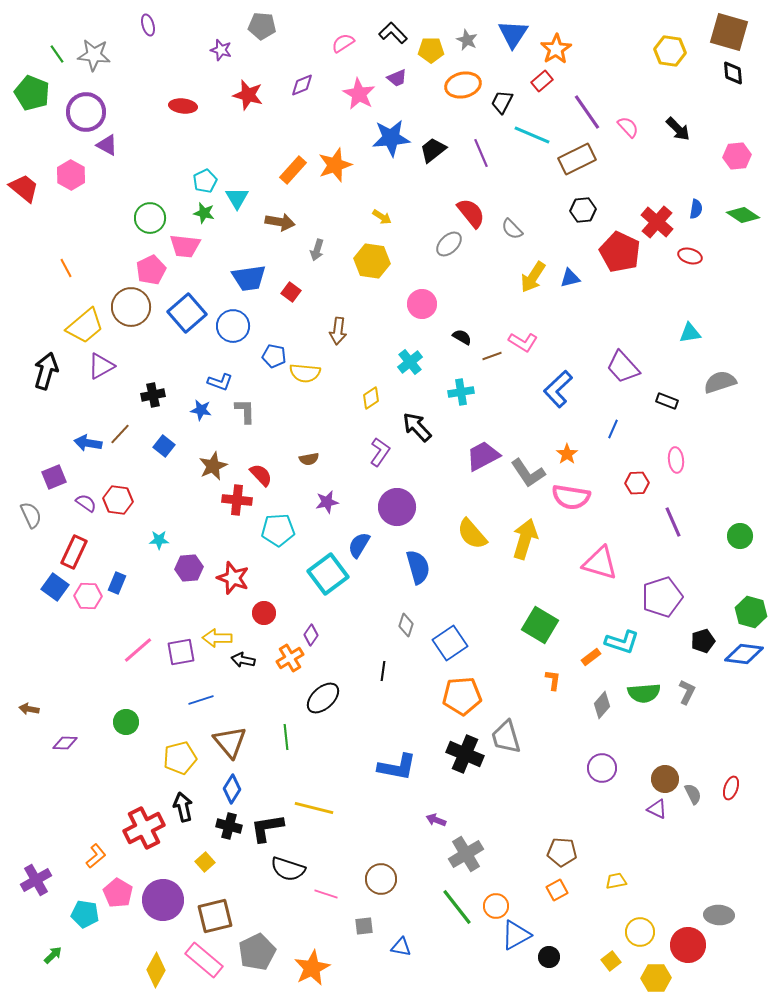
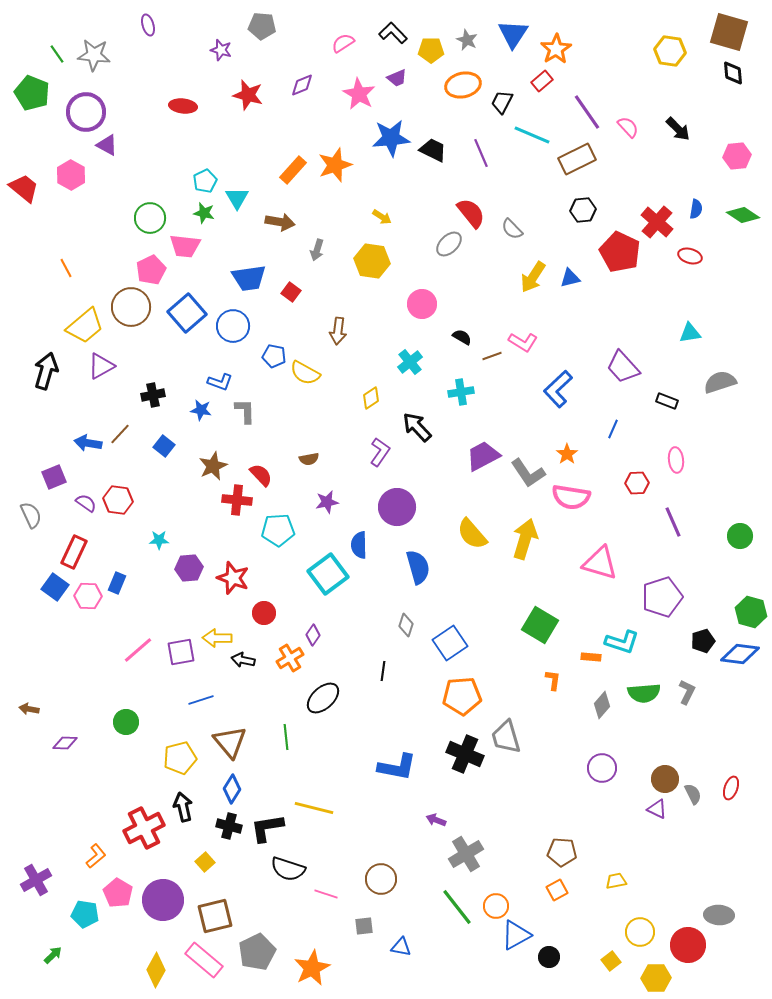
black trapezoid at (433, 150): rotated 64 degrees clockwise
yellow semicircle at (305, 373): rotated 24 degrees clockwise
blue semicircle at (359, 545): rotated 32 degrees counterclockwise
purple diamond at (311, 635): moved 2 px right
blue diamond at (744, 654): moved 4 px left
orange rectangle at (591, 657): rotated 42 degrees clockwise
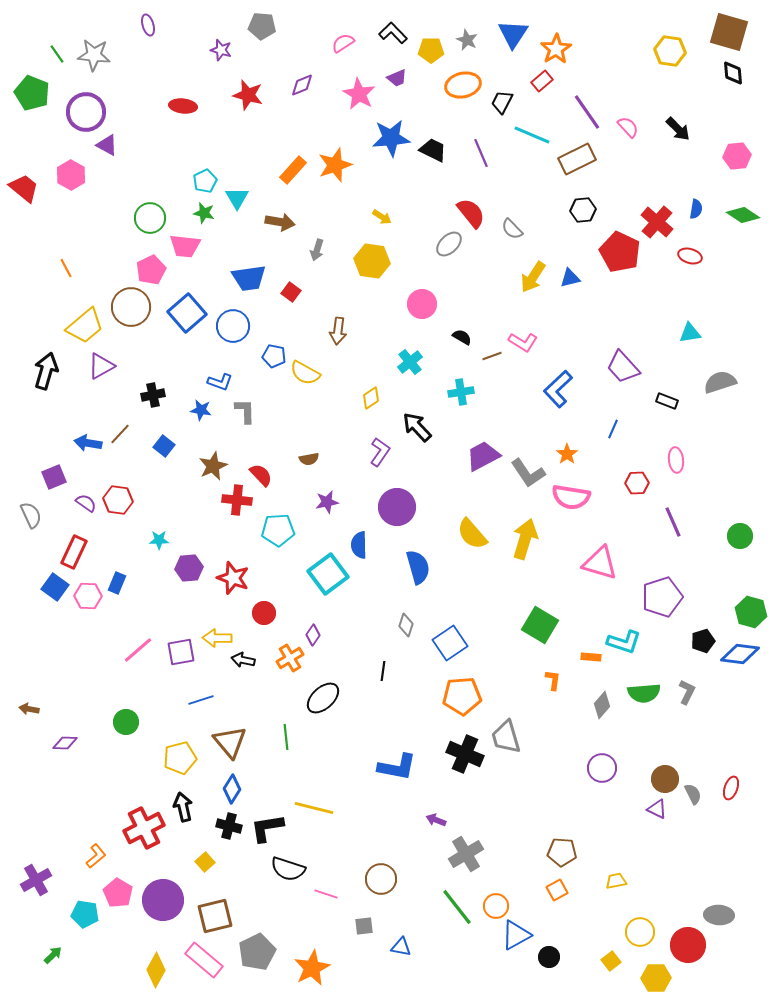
cyan L-shape at (622, 642): moved 2 px right
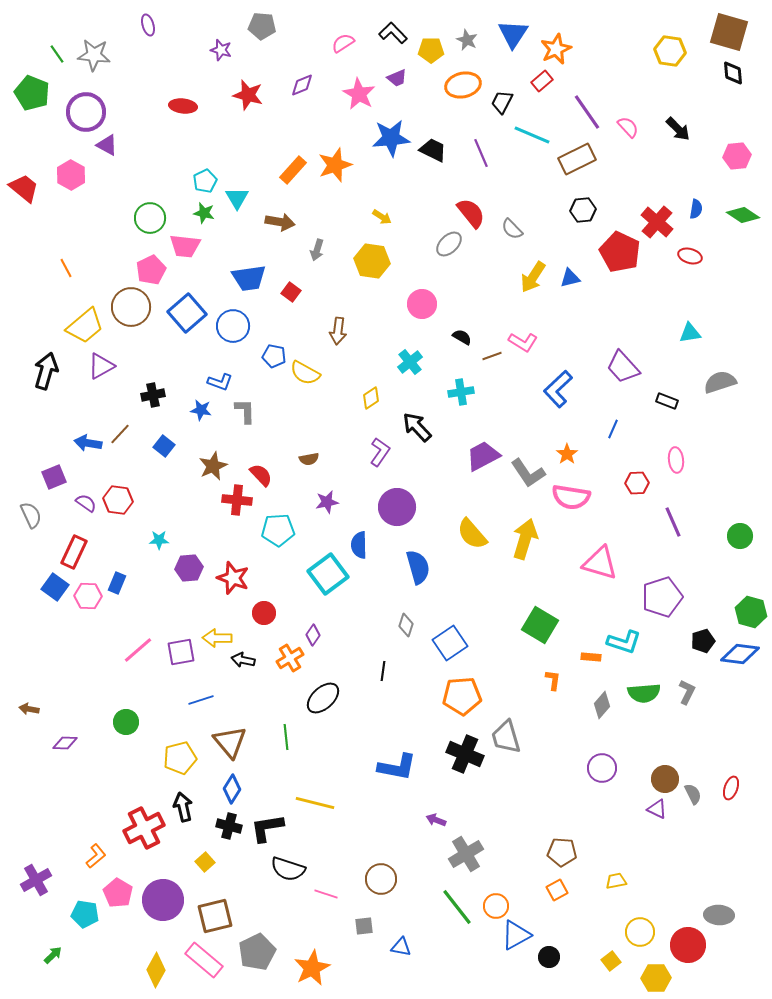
orange star at (556, 49): rotated 8 degrees clockwise
yellow line at (314, 808): moved 1 px right, 5 px up
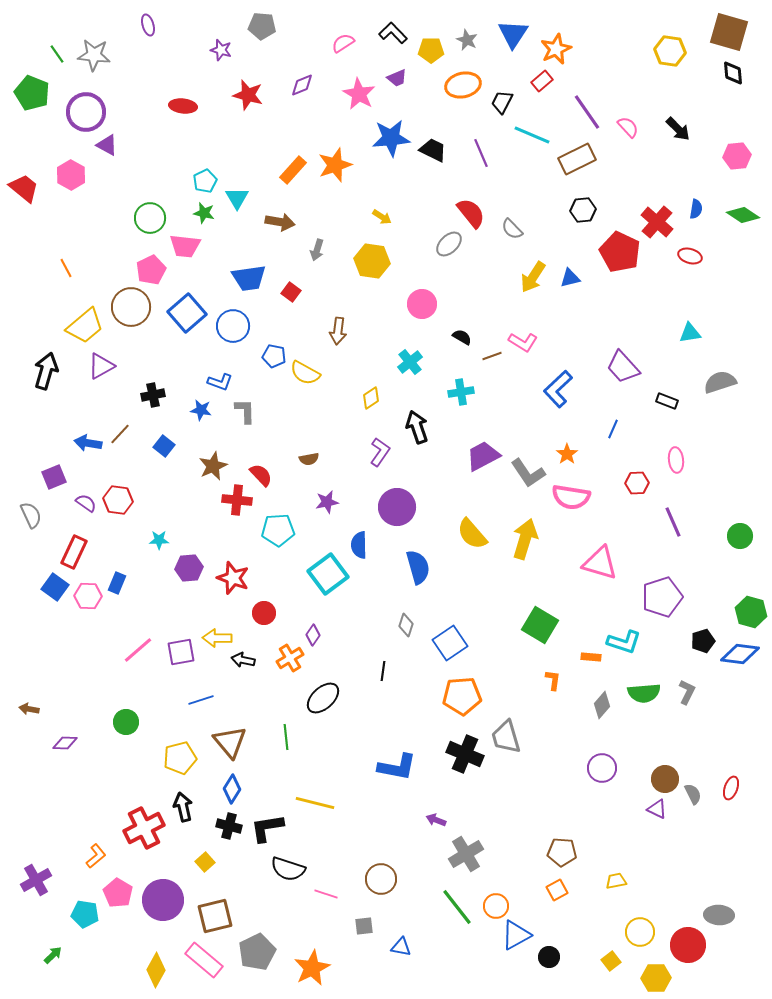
black arrow at (417, 427): rotated 24 degrees clockwise
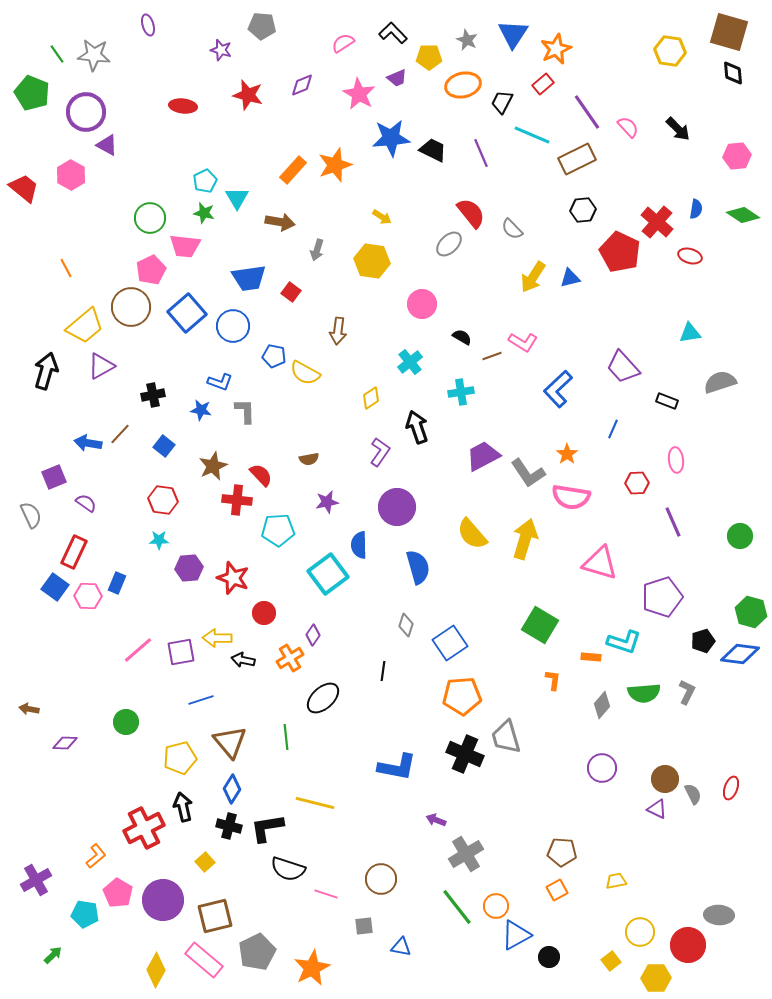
yellow pentagon at (431, 50): moved 2 px left, 7 px down
red rectangle at (542, 81): moved 1 px right, 3 px down
red hexagon at (118, 500): moved 45 px right
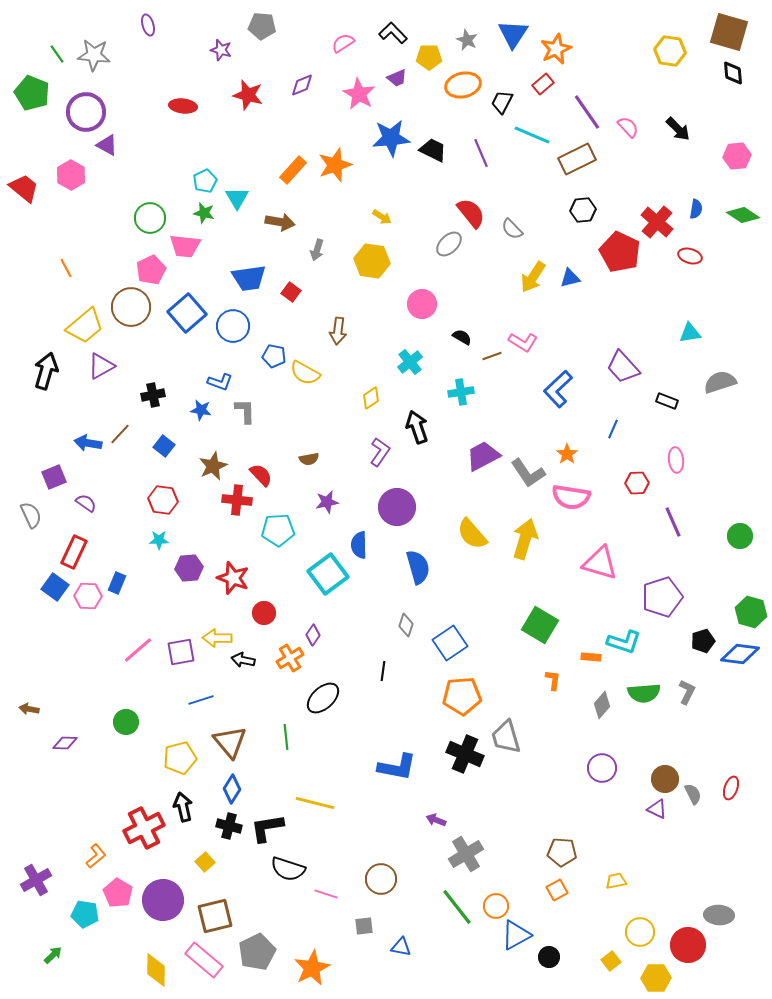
yellow diamond at (156, 970): rotated 28 degrees counterclockwise
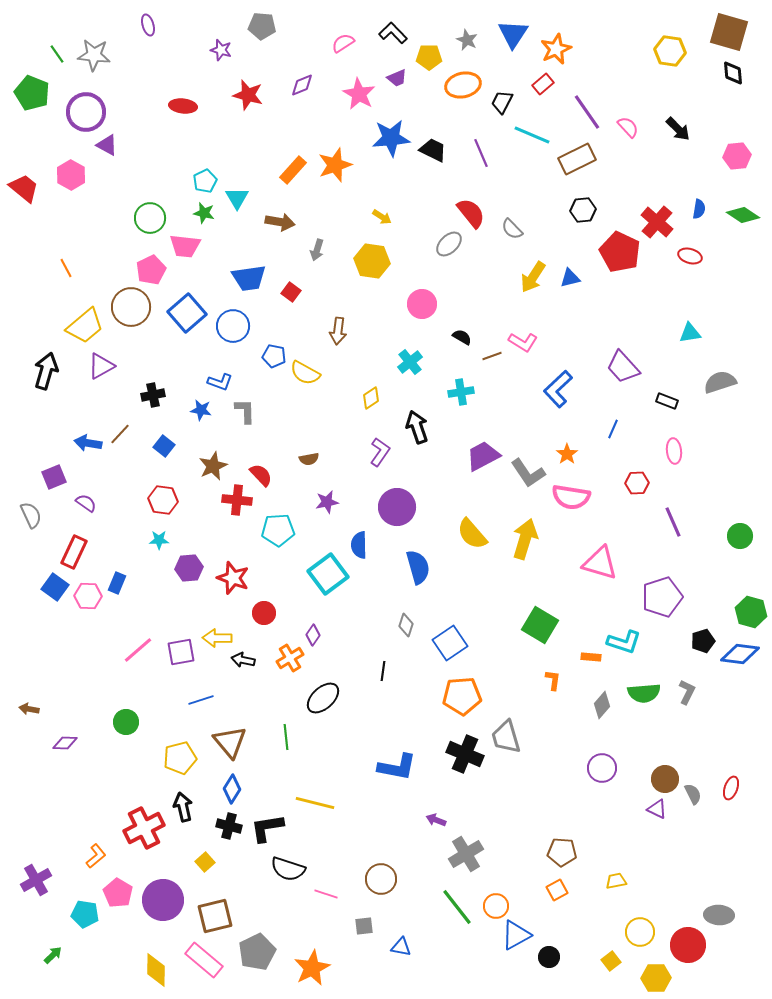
blue semicircle at (696, 209): moved 3 px right
pink ellipse at (676, 460): moved 2 px left, 9 px up
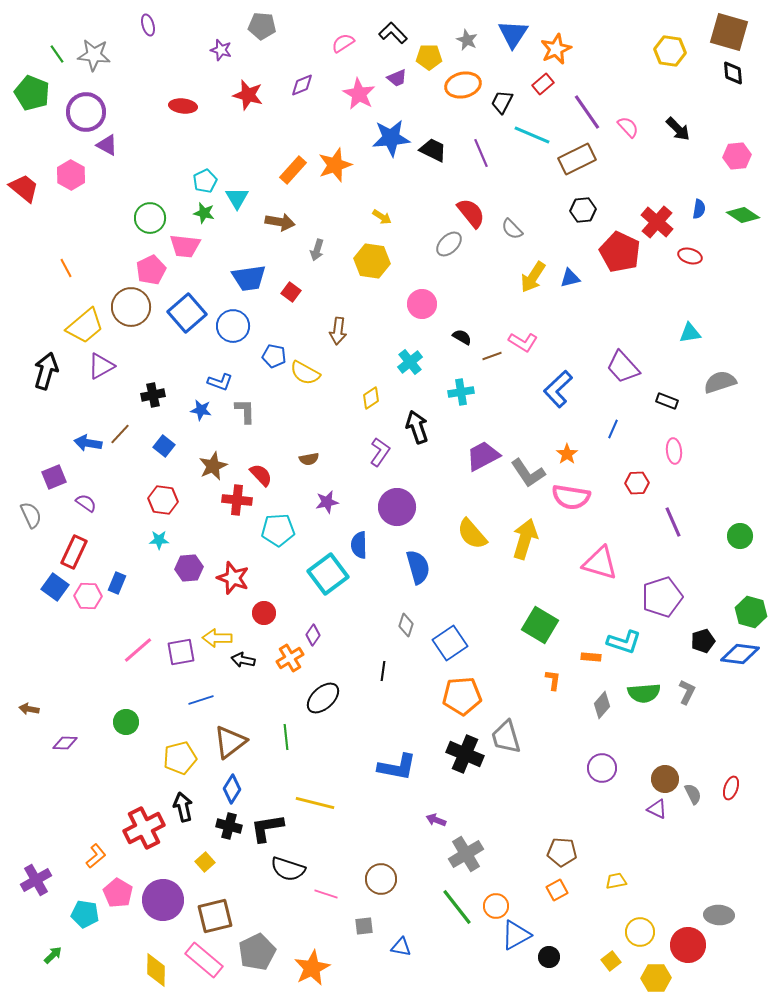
brown triangle at (230, 742): rotated 33 degrees clockwise
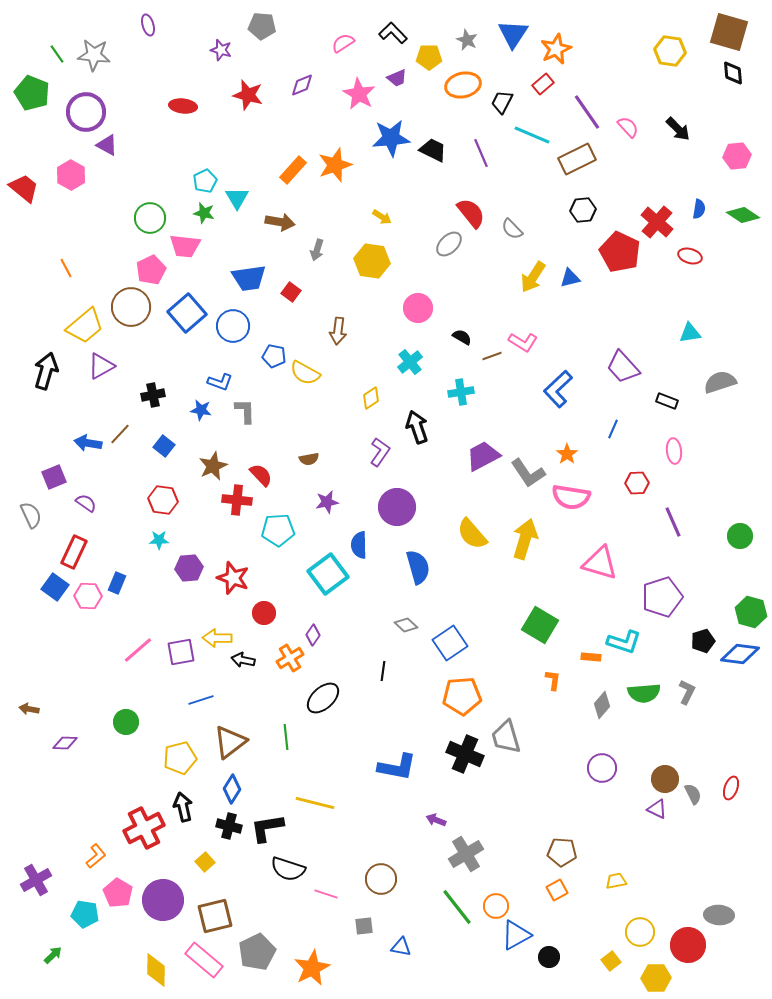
pink circle at (422, 304): moved 4 px left, 4 px down
gray diamond at (406, 625): rotated 65 degrees counterclockwise
